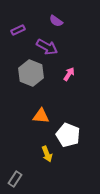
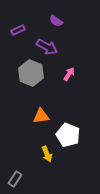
orange triangle: rotated 12 degrees counterclockwise
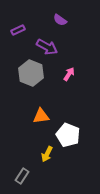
purple semicircle: moved 4 px right, 1 px up
yellow arrow: rotated 49 degrees clockwise
gray rectangle: moved 7 px right, 3 px up
